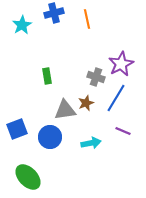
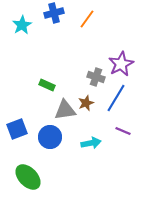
orange line: rotated 48 degrees clockwise
green rectangle: moved 9 px down; rotated 56 degrees counterclockwise
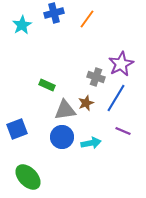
blue circle: moved 12 px right
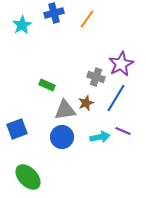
cyan arrow: moved 9 px right, 6 px up
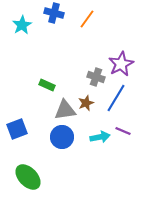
blue cross: rotated 30 degrees clockwise
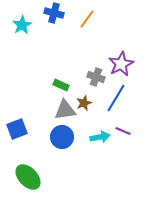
green rectangle: moved 14 px right
brown star: moved 2 px left
